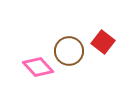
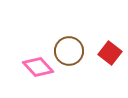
red square: moved 7 px right, 11 px down
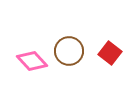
pink diamond: moved 6 px left, 6 px up
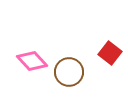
brown circle: moved 21 px down
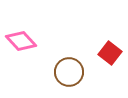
pink diamond: moved 11 px left, 20 px up
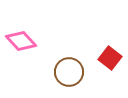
red square: moved 5 px down
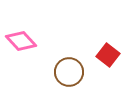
red square: moved 2 px left, 3 px up
